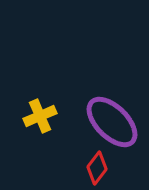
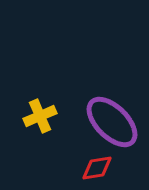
red diamond: rotated 44 degrees clockwise
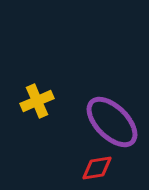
yellow cross: moved 3 px left, 15 px up
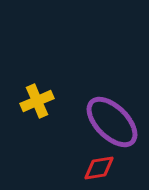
red diamond: moved 2 px right
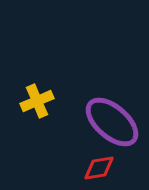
purple ellipse: rotated 4 degrees counterclockwise
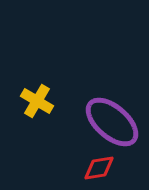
yellow cross: rotated 36 degrees counterclockwise
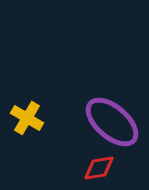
yellow cross: moved 10 px left, 17 px down
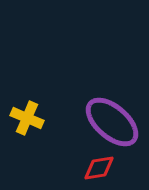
yellow cross: rotated 8 degrees counterclockwise
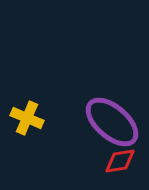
red diamond: moved 21 px right, 7 px up
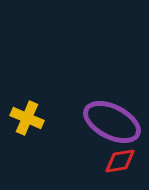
purple ellipse: rotated 14 degrees counterclockwise
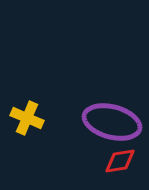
purple ellipse: rotated 12 degrees counterclockwise
